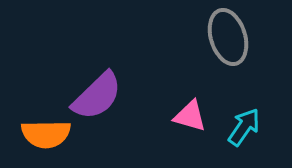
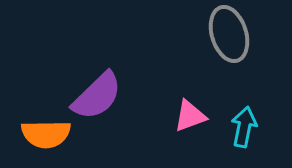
gray ellipse: moved 1 px right, 3 px up
pink triangle: rotated 36 degrees counterclockwise
cyan arrow: rotated 24 degrees counterclockwise
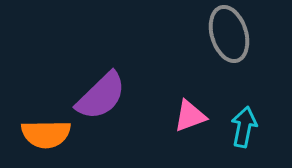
purple semicircle: moved 4 px right
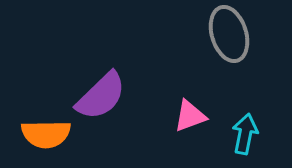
cyan arrow: moved 1 px right, 7 px down
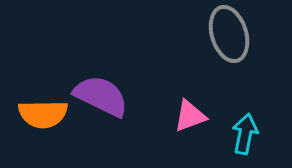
purple semicircle: rotated 110 degrees counterclockwise
orange semicircle: moved 3 px left, 20 px up
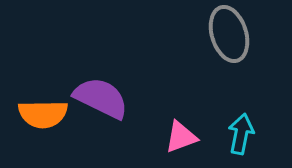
purple semicircle: moved 2 px down
pink triangle: moved 9 px left, 21 px down
cyan arrow: moved 4 px left
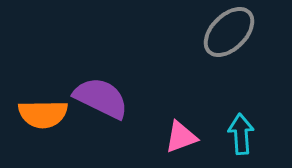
gray ellipse: moved 2 px up; rotated 62 degrees clockwise
cyan arrow: rotated 15 degrees counterclockwise
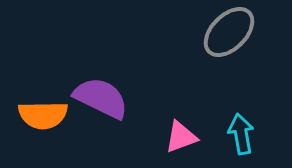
orange semicircle: moved 1 px down
cyan arrow: rotated 6 degrees counterclockwise
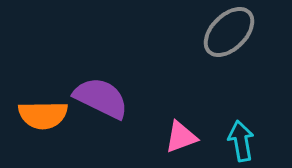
cyan arrow: moved 7 px down
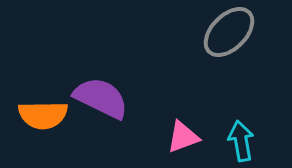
pink triangle: moved 2 px right
